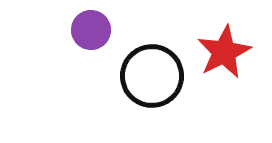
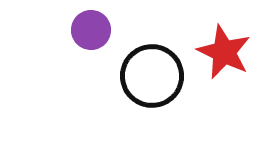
red star: rotated 20 degrees counterclockwise
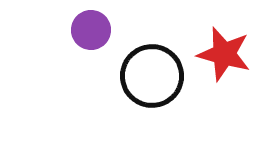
red star: moved 2 px down; rotated 10 degrees counterclockwise
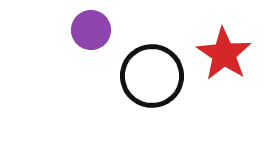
red star: rotated 18 degrees clockwise
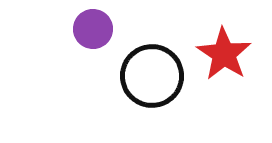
purple circle: moved 2 px right, 1 px up
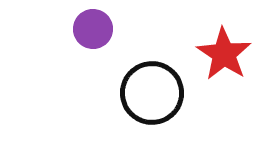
black circle: moved 17 px down
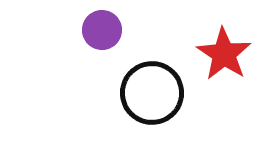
purple circle: moved 9 px right, 1 px down
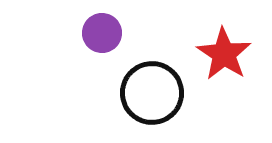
purple circle: moved 3 px down
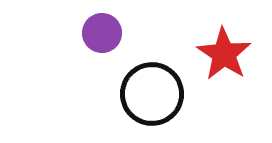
black circle: moved 1 px down
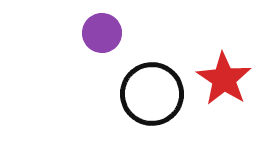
red star: moved 25 px down
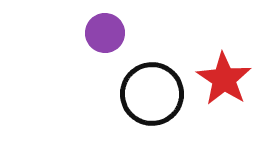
purple circle: moved 3 px right
